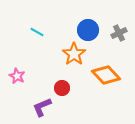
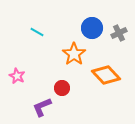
blue circle: moved 4 px right, 2 px up
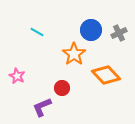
blue circle: moved 1 px left, 2 px down
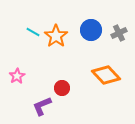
cyan line: moved 4 px left
orange star: moved 18 px left, 18 px up
pink star: rotated 14 degrees clockwise
purple L-shape: moved 1 px up
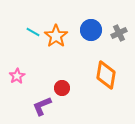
orange diamond: rotated 52 degrees clockwise
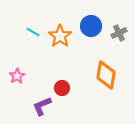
blue circle: moved 4 px up
orange star: moved 4 px right
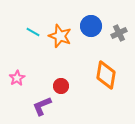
orange star: rotated 15 degrees counterclockwise
pink star: moved 2 px down
red circle: moved 1 px left, 2 px up
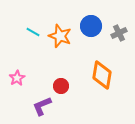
orange diamond: moved 4 px left
